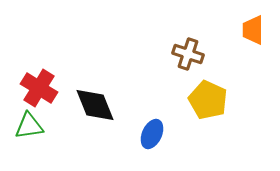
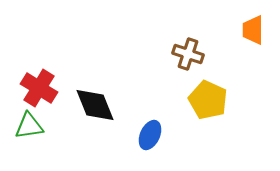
blue ellipse: moved 2 px left, 1 px down
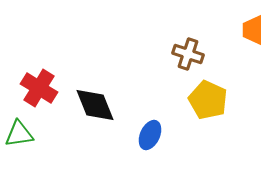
green triangle: moved 10 px left, 8 px down
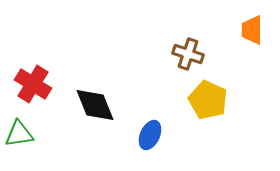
orange trapezoid: moved 1 px left
red cross: moved 6 px left, 4 px up
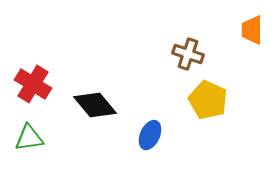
black diamond: rotated 18 degrees counterclockwise
green triangle: moved 10 px right, 4 px down
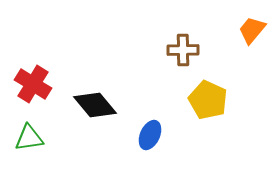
orange trapezoid: rotated 40 degrees clockwise
brown cross: moved 5 px left, 4 px up; rotated 20 degrees counterclockwise
